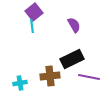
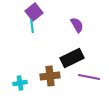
purple semicircle: moved 3 px right
black rectangle: moved 1 px up
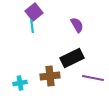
purple line: moved 4 px right, 1 px down
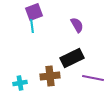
purple square: rotated 18 degrees clockwise
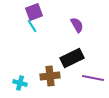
cyan line: rotated 24 degrees counterclockwise
cyan cross: rotated 24 degrees clockwise
